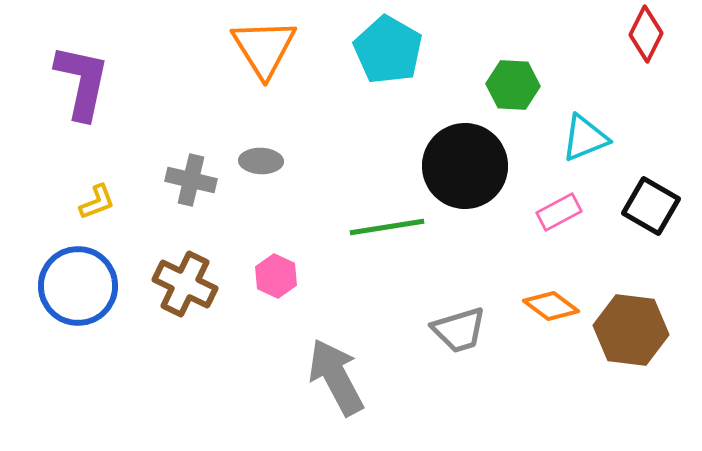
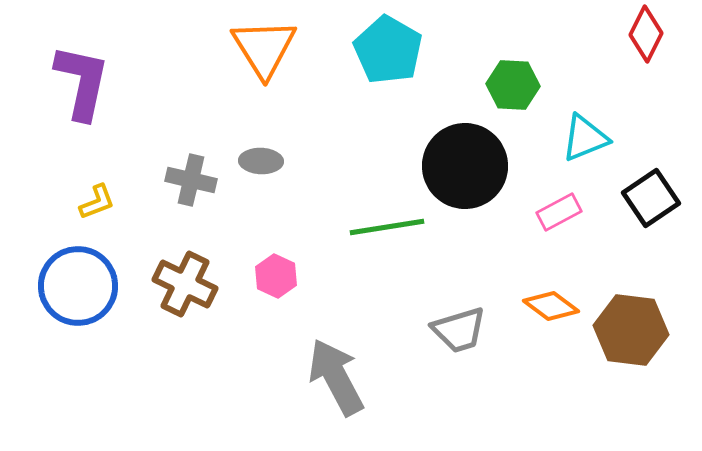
black square: moved 8 px up; rotated 26 degrees clockwise
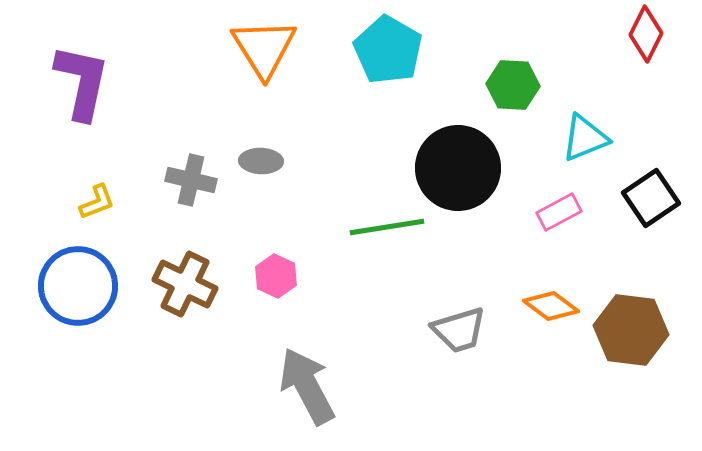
black circle: moved 7 px left, 2 px down
gray arrow: moved 29 px left, 9 px down
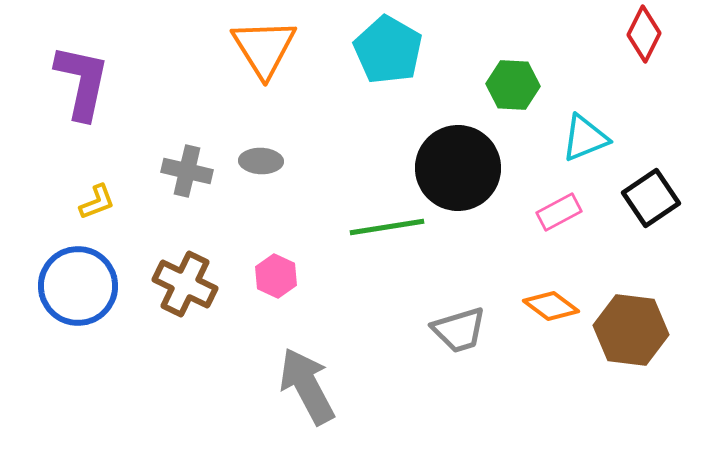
red diamond: moved 2 px left
gray cross: moved 4 px left, 9 px up
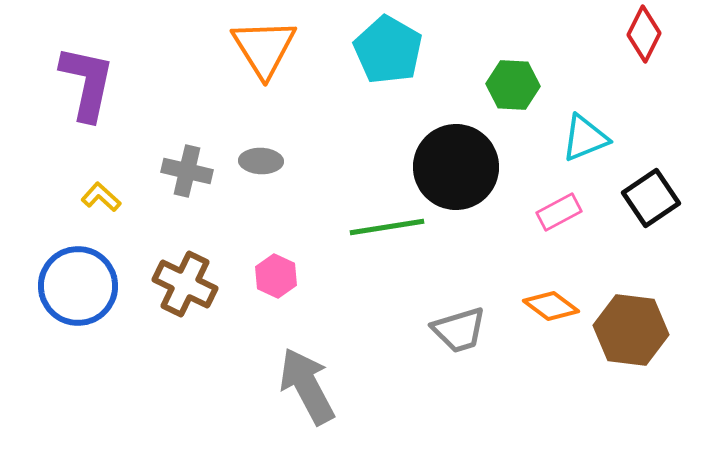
purple L-shape: moved 5 px right, 1 px down
black circle: moved 2 px left, 1 px up
yellow L-shape: moved 4 px right, 5 px up; rotated 117 degrees counterclockwise
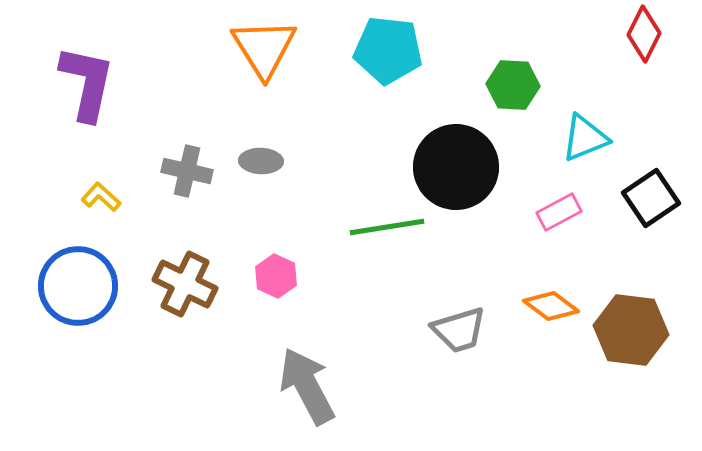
cyan pentagon: rotated 24 degrees counterclockwise
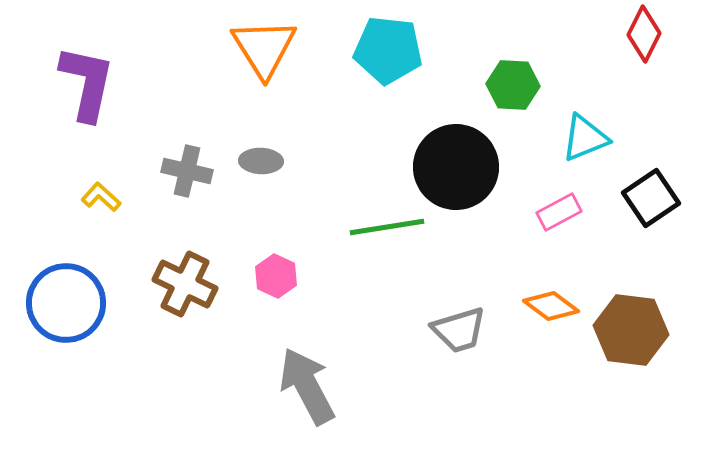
blue circle: moved 12 px left, 17 px down
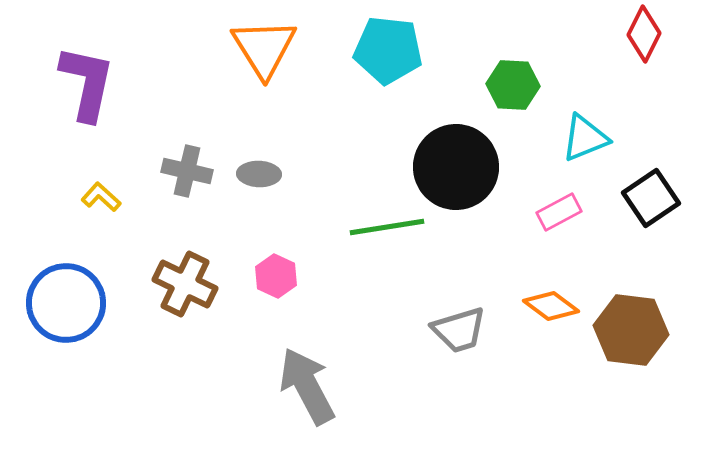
gray ellipse: moved 2 px left, 13 px down
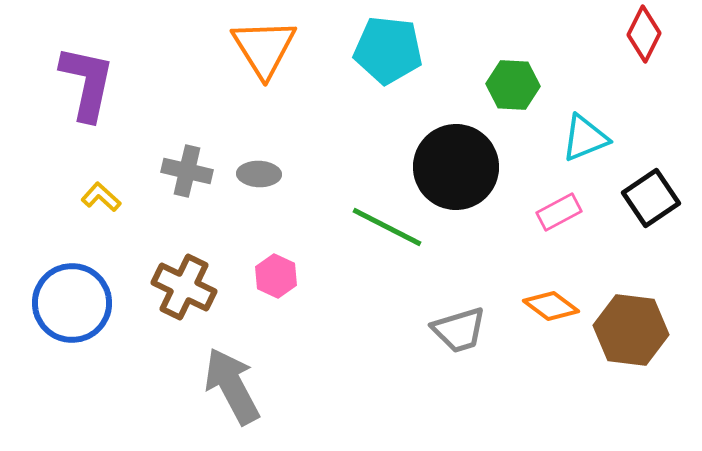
green line: rotated 36 degrees clockwise
brown cross: moved 1 px left, 3 px down
blue circle: moved 6 px right
gray arrow: moved 75 px left
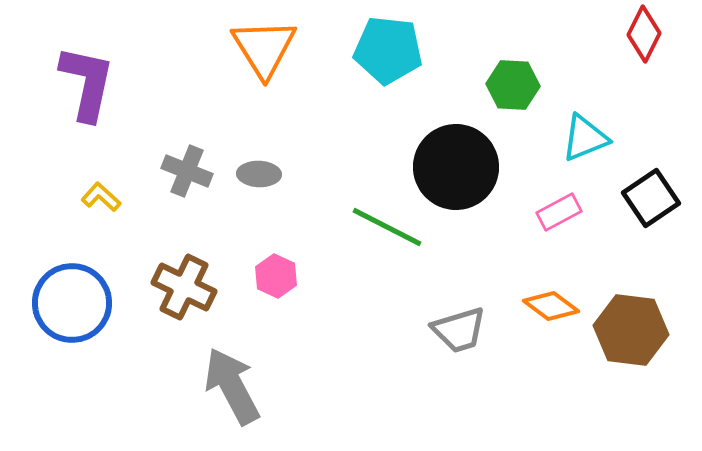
gray cross: rotated 9 degrees clockwise
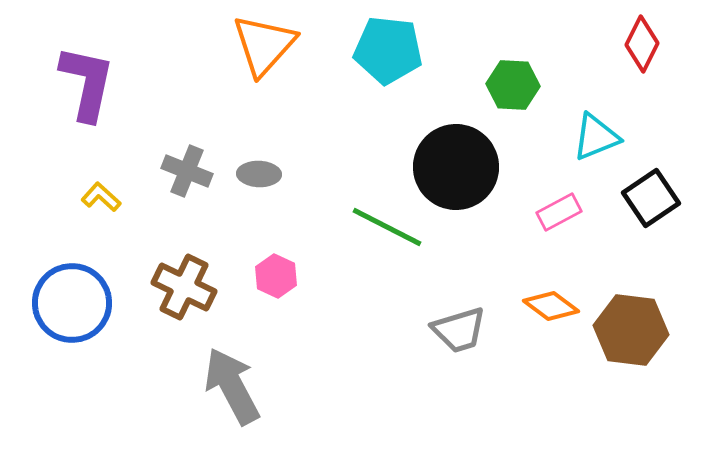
red diamond: moved 2 px left, 10 px down
orange triangle: moved 3 px up; rotated 14 degrees clockwise
cyan triangle: moved 11 px right, 1 px up
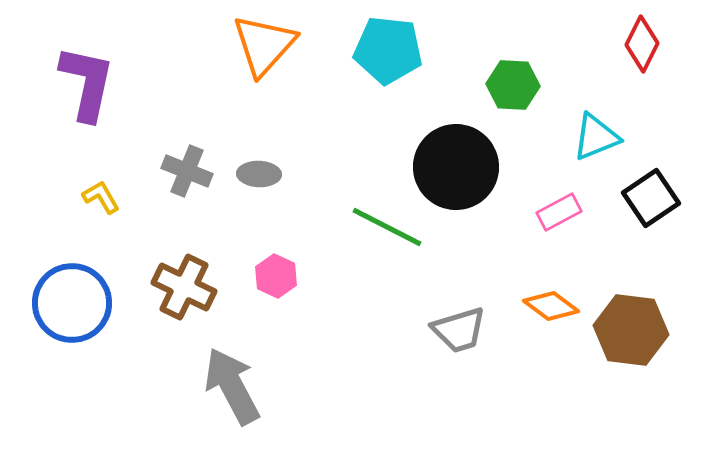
yellow L-shape: rotated 18 degrees clockwise
